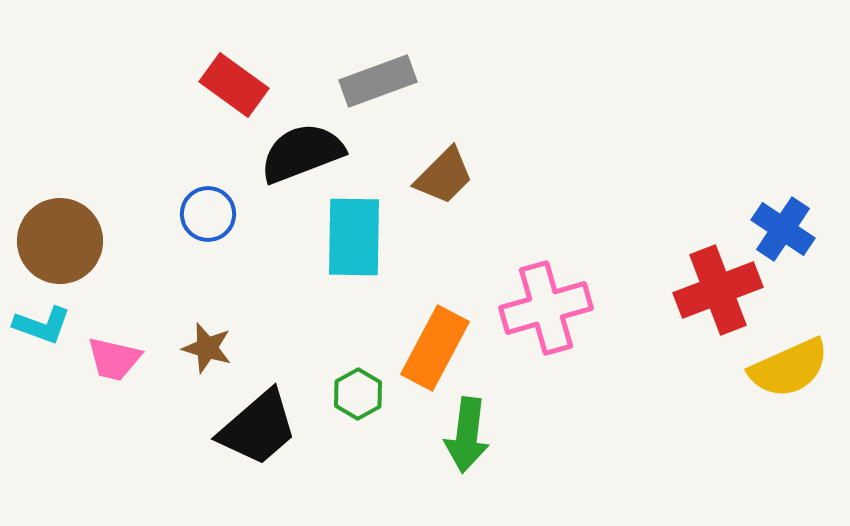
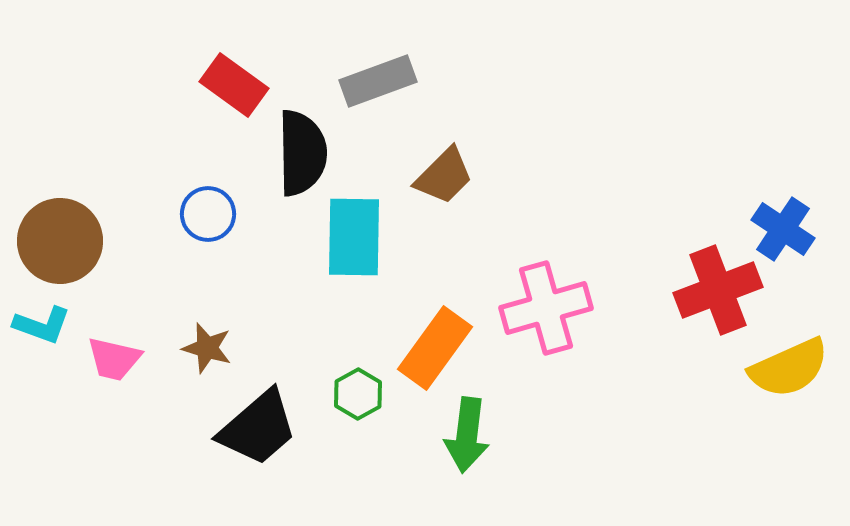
black semicircle: rotated 110 degrees clockwise
orange rectangle: rotated 8 degrees clockwise
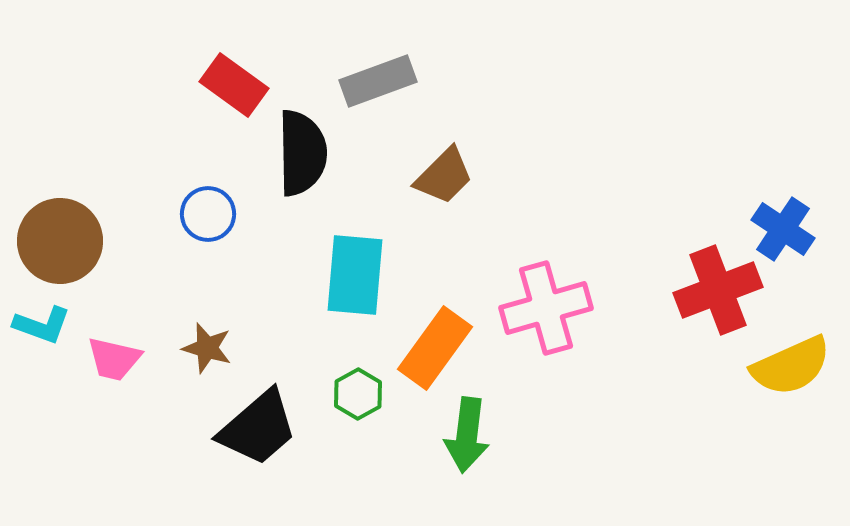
cyan rectangle: moved 1 px right, 38 px down; rotated 4 degrees clockwise
yellow semicircle: moved 2 px right, 2 px up
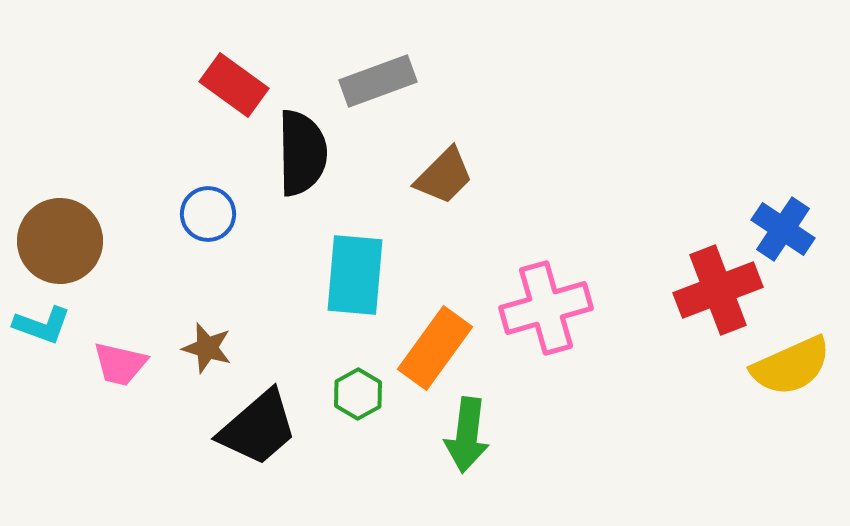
pink trapezoid: moved 6 px right, 5 px down
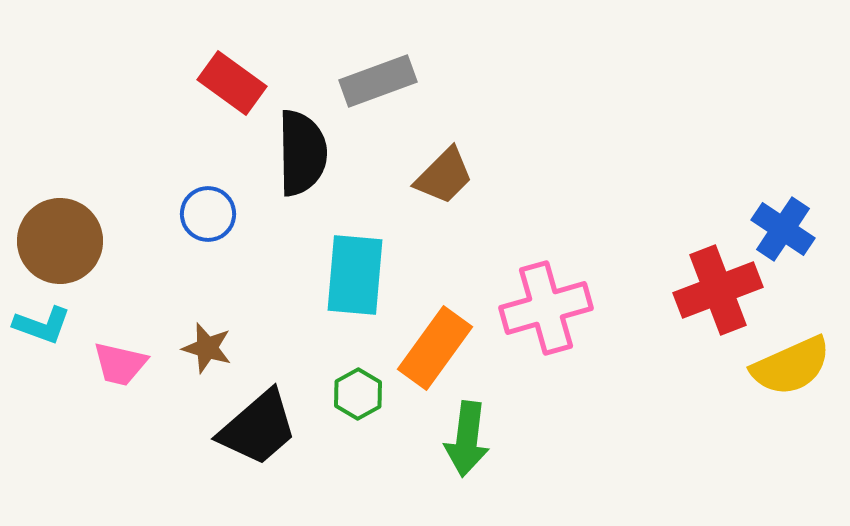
red rectangle: moved 2 px left, 2 px up
green arrow: moved 4 px down
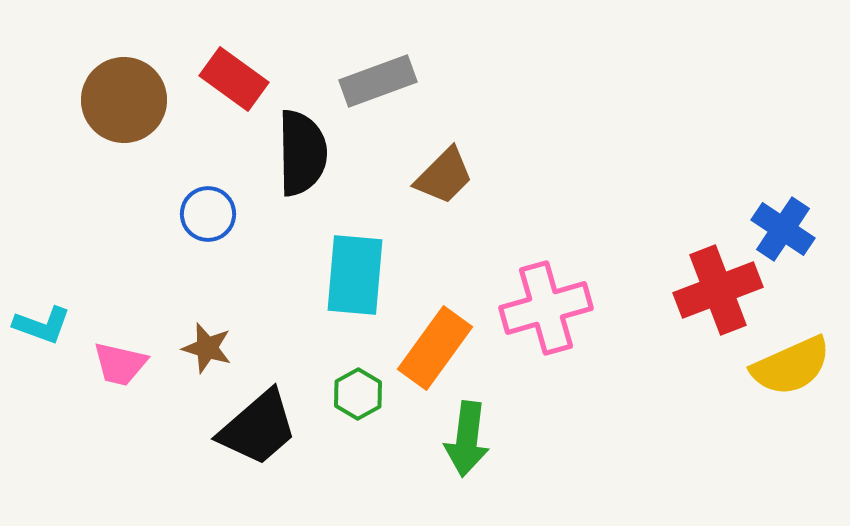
red rectangle: moved 2 px right, 4 px up
brown circle: moved 64 px right, 141 px up
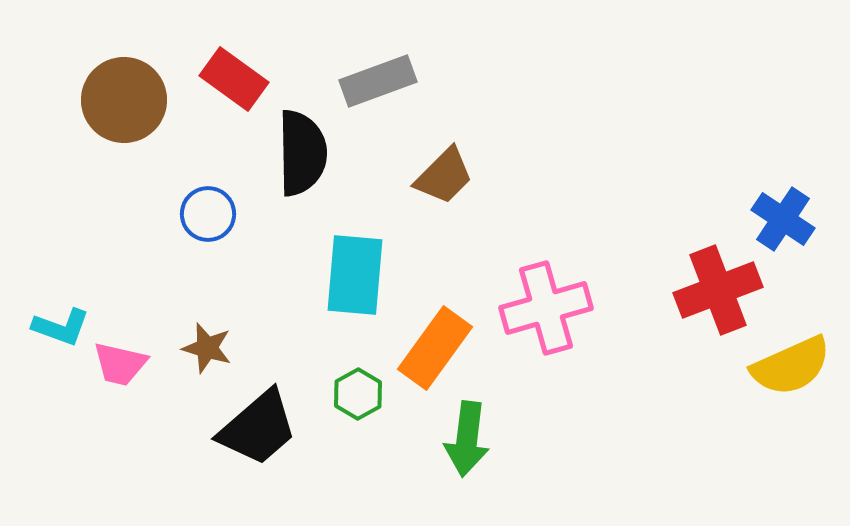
blue cross: moved 10 px up
cyan L-shape: moved 19 px right, 2 px down
